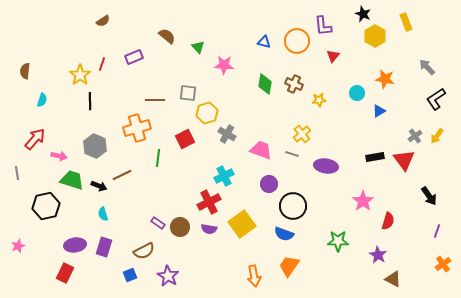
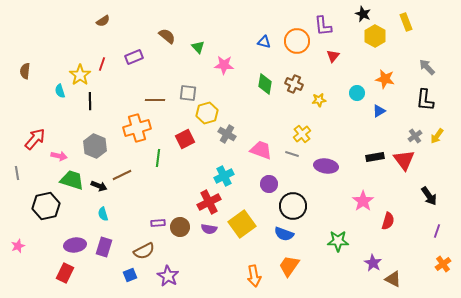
black L-shape at (436, 99): moved 11 px left, 1 px down; rotated 50 degrees counterclockwise
cyan semicircle at (42, 100): moved 18 px right, 9 px up; rotated 144 degrees clockwise
purple rectangle at (158, 223): rotated 40 degrees counterclockwise
purple star at (378, 255): moved 5 px left, 8 px down
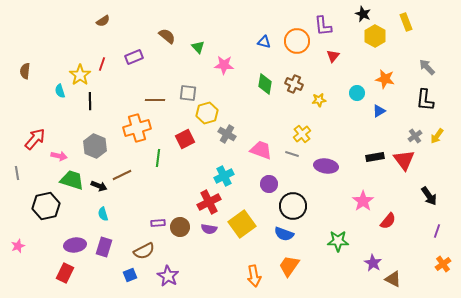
red semicircle at (388, 221): rotated 24 degrees clockwise
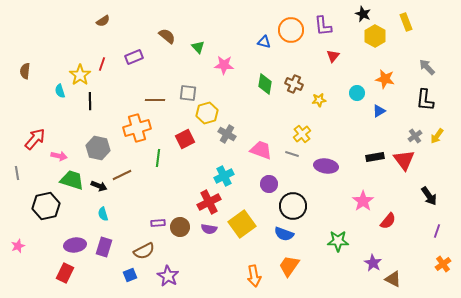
orange circle at (297, 41): moved 6 px left, 11 px up
gray hexagon at (95, 146): moved 3 px right, 2 px down; rotated 10 degrees counterclockwise
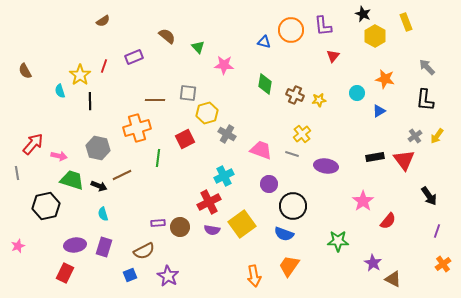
red line at (102, 64): moved 2 px right, 2 px down
brown semicircle at (25, 71): rotated 35 degrees counterclockwise
brown cross at (294, 84): moved 1 px right, 11 px down
red arrow at (35, 139): moved 2 px left, 5 px down
purple semicircle at (209, 229): moved 3 px right, 1 px down
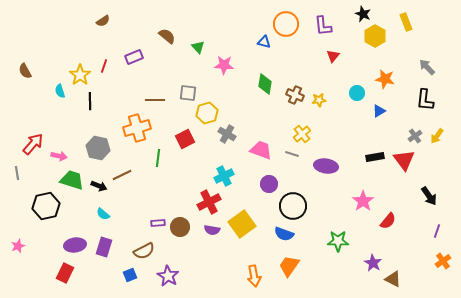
orange circle at (291, 30): moved 5 px left, 6 px up
cyan semicircle at (103, 214): rotated 32 degrees counterclockwise
orange cross at (443, 264): moved 3 px up
